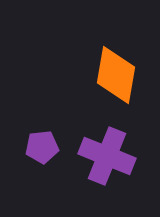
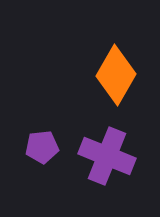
orange diamond: rotated 20 degrees clockwise
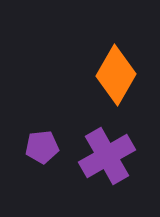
purple cross: rotated 38 degrees clockwise
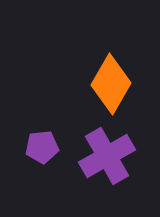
orange diamond: moved 5 px left, 9 px down
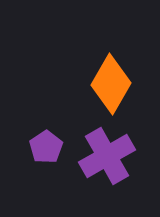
purple pentagon: moved 4 px right; rotated 28 degrees counterclockwise
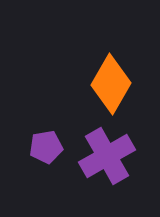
purple pentagon: rotated 24 degrees clockwise
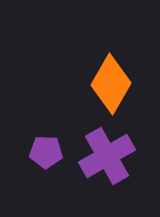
purple pentagon: moved 5 px down; rotated 12 degrees clockwise
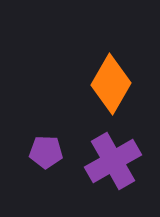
purple cross: moved 6 px right, 5 px down
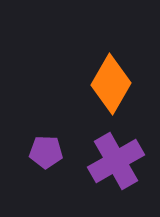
purple cross: moved 3 px right
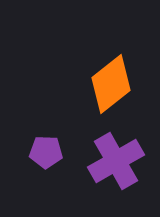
orange diamond: rotated 22 degrees clockwise
